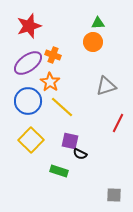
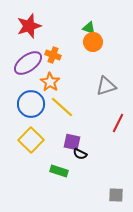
green triangle: moved 9 px left, 5 px down; rotated 24 degrees clockwise
blue circle: moved 3 px right, 3 px down
purple square: moved 2 px right, 1 px down
gray square: moved 2 px right
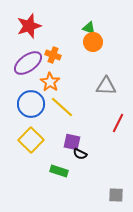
gray triangle: rotated 20 degrees clockwise
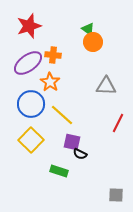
green triangle: moved 1 px left, 1 px down; rotated 16 degrees clockwise
orange cross: rotated 14 degrees counterclockwise
yellow line: moved 8 px down
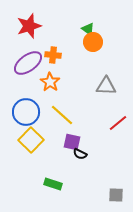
blue circle: moved 5 px left, 8 px down
red line: rotated 24 degrees clockwise
green rectangle: moved 6 px left, 13 px down
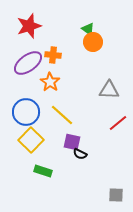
gray triangle: moved 3 px right, 4 px down
green rectangle: moved 10 px left, 13 px up
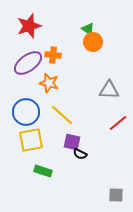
orange star: moved 1 px left, 1 px down; rotated 18 degrees counterclockwise
yellow square: rotated 35 degrees clockwise
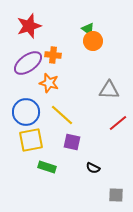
orange circle: moved 1 px up
black semicircle: moved 13 px right, 14 px down
green rectangle: moved 4 px right, 4 px up
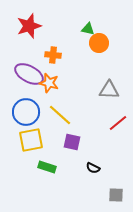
green triangle: rotated 24 degrees counterclockwise
orange circle: moved 6 px right, 2 px down
purple ellipse: moved 1 px right, 11 px down; rotated 64 degrees clockwise
yellow line: moved 2 px left
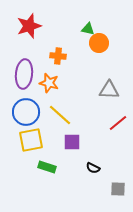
orange cross: moved 5 px right, 1 px down
purple ellipse: moved 5 px left; rotated 68 degrees clockwise
purple square: rotated 12 degrees counterclockwise
gray square: moved 2 px right, 6 px up
